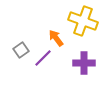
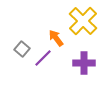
yellow cross: rotated 24 degrees clockwise
gray square: moved 1 px right, 1 px up; rotated 14 degrees counterclockwise
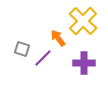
orange arrow: moved 2 px right
gray square: rotated 21 degrees counterclockwise
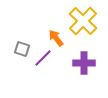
orange arrow: moved 2 px left
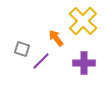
purple line: moved 2 px left, 3 px down
